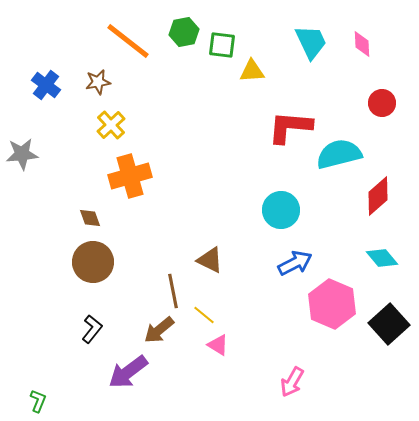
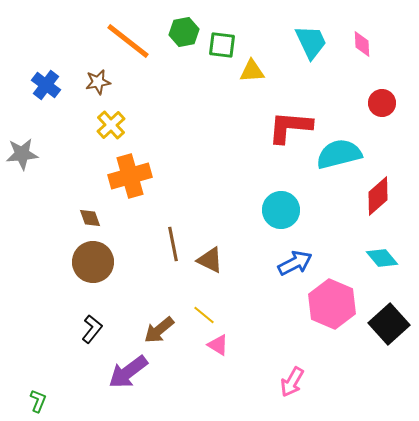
brown line: moved 47 px up
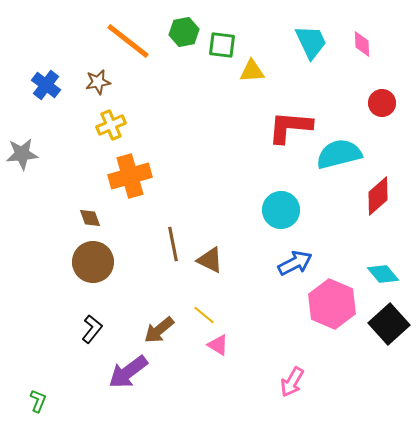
yellow cross: rotated 20 degrees clockwise
cyan diamond: moved 1 px right, 16 px down
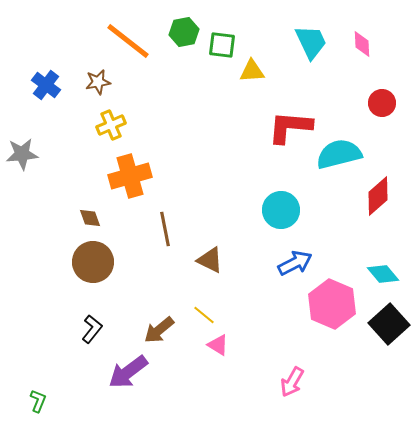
brown line: moved 8 px left, 15 px up
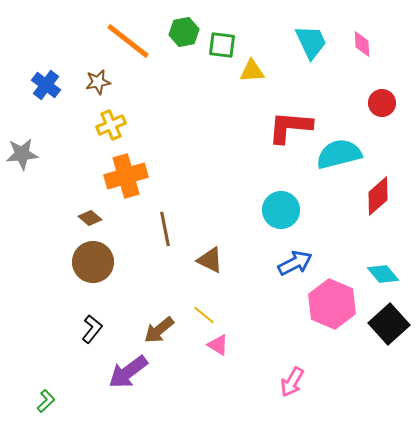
orange cross: moved 4 px left
brown diamond: rotated 30 degrees counterclockwise
green L-shape: moved 8 px right; rotated 25 degrees clockwise
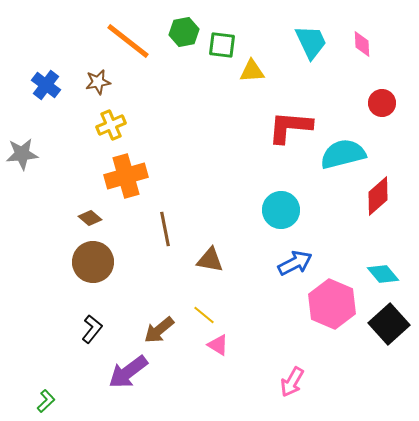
cyan semicircle: moved 4 px right
brown triangle: rotated 16 degrees counterclockwise
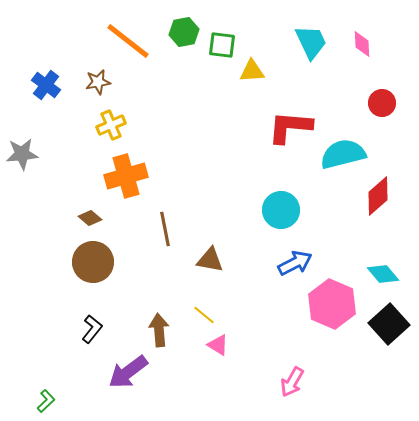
brown arrow: rotated 124 degrees clockwise
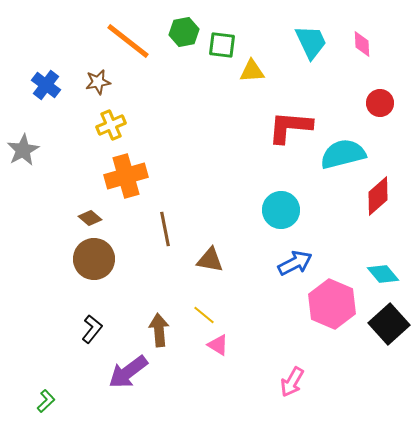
red circle: moved 2 px left
gray star: moved 1 px right, 4 px up; rotated 24 degrees counterclockwise
brown circle: moved 1 px right, 3 px up
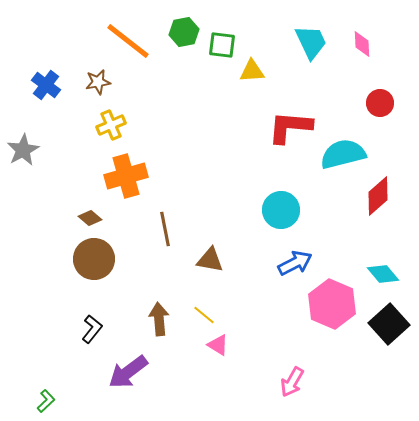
brown arrow: moved 11 px up
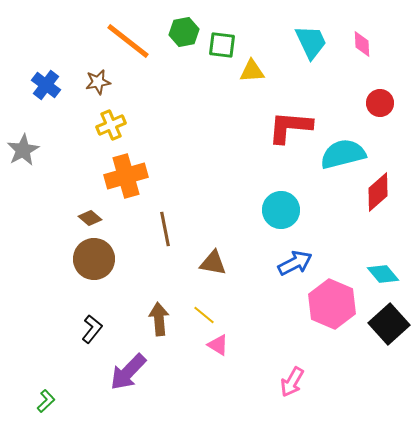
red diamond: moved 4 px up
brown triangle: moved 3 px right, 3 px down
purple arrow: rotated 9 degrees counterclockwise
